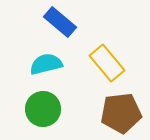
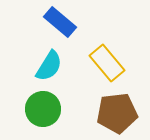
cyan semicircle: moved 3 px right, 2 px down; rotated 136 degrees clockwise
brown pentagon: moved 4 px left
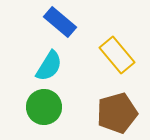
yellow rectangle: moved 10 px right, 8 px up
green circle: moved 1 px right, 2 px up
brown pentagon: rotated 9 degrees counterclockwise
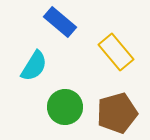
yellow rectangle: moved 1 px left, 3 px up
cyan semicircle: moved 15 px left
green circle: moved 21 px right
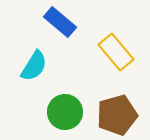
green circle: moved 5 px down
brown pentagon: moved 2 px down
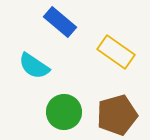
yellow rectangle: rotated 15 degrees counterclockwise
cyan semicircle: rotated 92 degrees clockwise
green circle: moved 1 px left
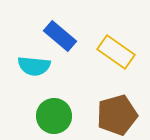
blue rectangle: moved 14 px down
cyan semicircle: rotated 28 degrees counterclockwise
green circle: moved 10 px left, 4 px down
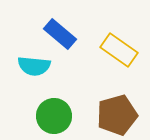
blue rectangle: moved 2 px up
yellow rectangle: moved 3 px right, 2 px up
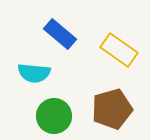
cyan semicircle: moved 7 px down
brown pentagon: moved 5 px left, 6 px up
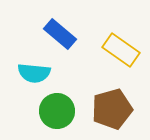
yellow rectangle: moved 2 px right
green circle: moved 3 px right, 5 px up
